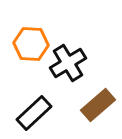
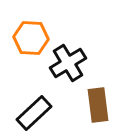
orange hexagon: moved 6 px up
brown rectangle: rotated 56 degrees counterclockwise
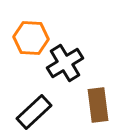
black cross: moved 3 px left
black rectangle: moved 1 px up
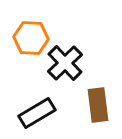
black cross: rotated 12 degrees counterclockwise
black rectangle: moved 3 px right, 1 px down; rotated 12 degrees clockwise
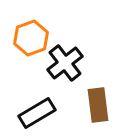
orange hexagon: rotated 24 degrees counterclockwise
black cross: rotated 6 degrees clockwise
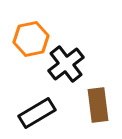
orange hexagon: moved 1 px down; rotated 8 degrees clockwise
black cross: moved 1 px right, 1 px down
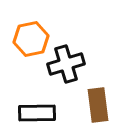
black cross: rotated 21 degrees clockwise
black rectangle: rotated 30 degrees clockwise
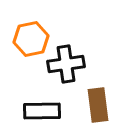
black cross: rotated 9 degrees clockwise
black rectangle: moved 5 px right, 2 px up
